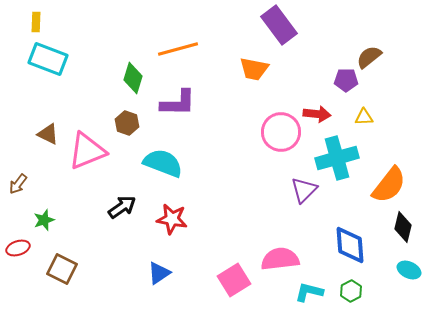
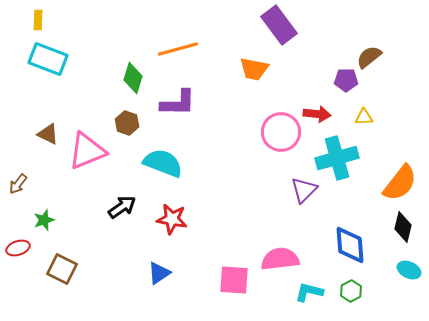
yellow rectangle: moved 2 px right, 2 px up
orange semicircle: moved 11 px right, 2 px up
pink square: rotated 36 degrees clockwise
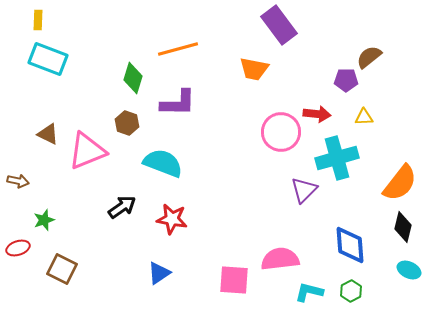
brown arrow: moved 3 px up; rotated 115 degrees counterclockwise
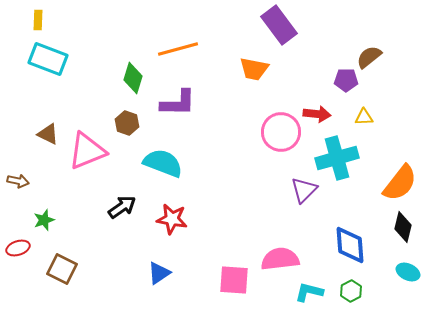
cyan ellipse: moved 1 px left, 2 px down
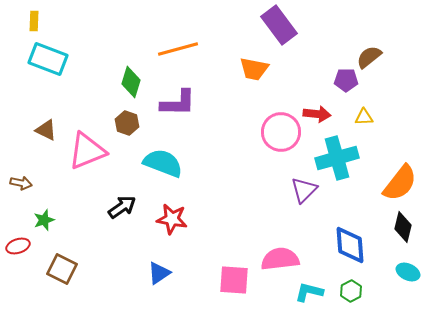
yellow rectangle: moved 4 px left, 1 px down
green diamond: moved 2 px left, 4 px down
brown triangle: moved 2 px left, 4 px up
brown arrow: moved 3 px right, 2 px down
red ellipse: moved 2 px up
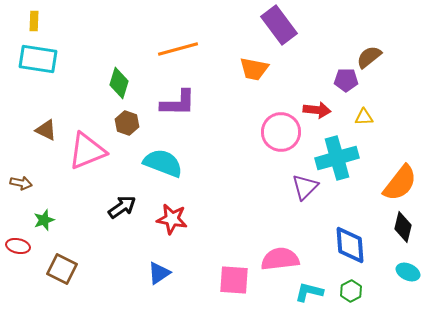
cyan rectangle: moved 10 px left; rotated 12 degrees counterclockwise
green diamond: moved 12 px left, 1 px down
red arrow: moved 4 px up
purple triangle: moved 1 px right, 3 px up
red ellipse: rotated 30 degrees clockwise
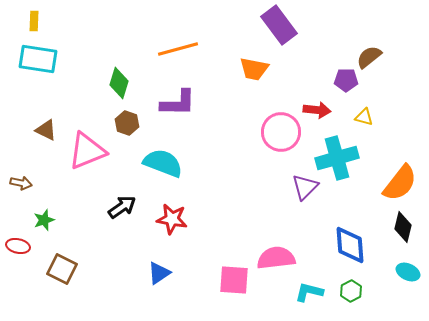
yellow triangle: rotated 18 degrees clockwise
pink semicircle: moved 4 px left, 1 px up
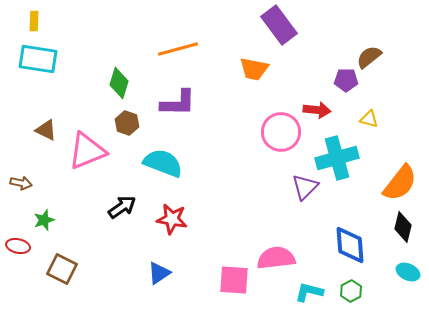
yellow triangle: moved 5 px right, 2 px down
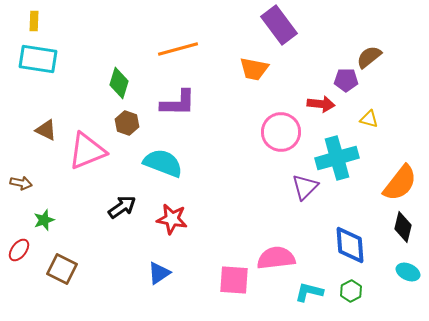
red arrow: moved 4 px right, 6 px up
red ellipse: moved 1 px right, 4 px down; rotated 65 degrees counterclockwise
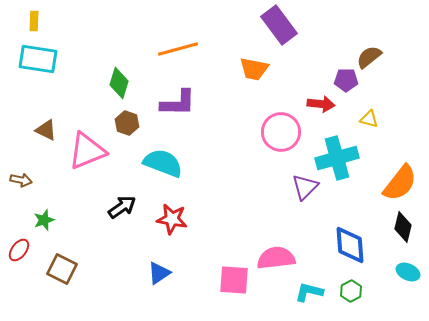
brown arrow: moved 3 px up
